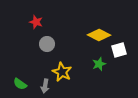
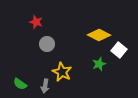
white square: rotated 35 degrees counterclockwise
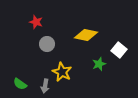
yellow diamond: moved 13 px left; rotated 15 degrees counterclockwise
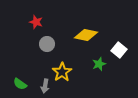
yellow star: rotated 12 degrees clockwise
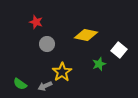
gray arrow: rotated 56 degrees clockwise
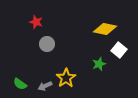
yellow diamond: moved 19 px right, 6 px up
yellow star: moved 4 px right, 6 px down
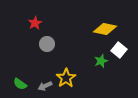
red star: moved 1 px left, 1 px down; rotated 24 degrees clockwise
green star: moved 2 px right, 3 px up
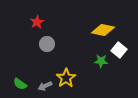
red star: moved 2 px right, 1 px up
yellow diamond: moved 2 px left, 1 px down
green star: rotated 24 degrees clockwise
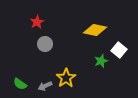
yellow diamond: moved 8 px left
gray circle: moved 2 px left
green star: rotated 24 degrees counterclockwise
